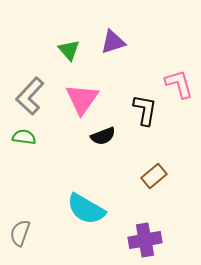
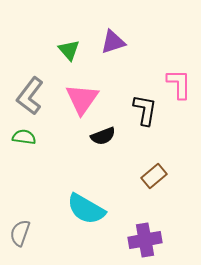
pink L-shape: rotated 16 degrees clockwise
gray L-shape: rotated 6 degrees counterclockwise
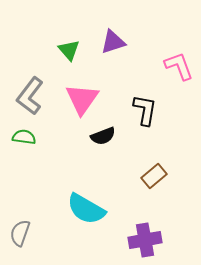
pink L-shape: moved 18 px up; rotated 20 degrees counterclockwise
